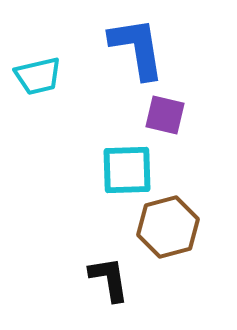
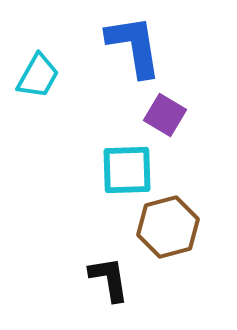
blue L-shape: moved 3 px left, 2 px up
cyan trapezoid: rotated 48 degrees counterclockwise
purple square: rotated 18 degrees clockwise
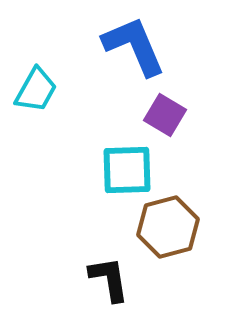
blue L-shape: rotated 14 degrees counterclockwise
cyan trapezoid: moved 2 px left, 14 px down
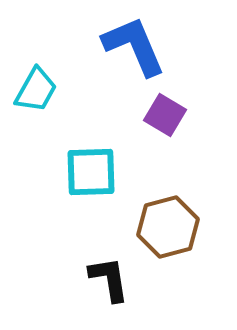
cyan square: moved 36 px left, 2 px down
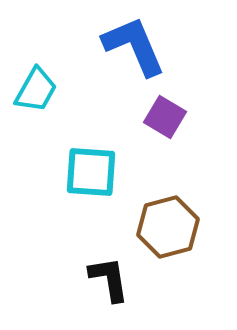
purple square: moved 2 px down
cyan square: rotated 6 degrees clockwise
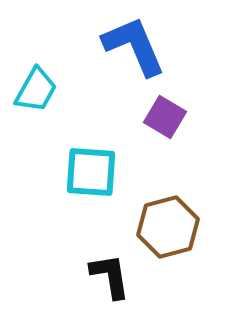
black L-shape: moved 1 px right, 3 px up
